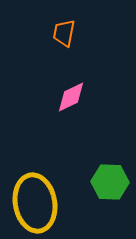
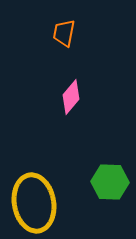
pink diamond: rotated 24 degrees counterclockwise
yellow ellipse: moved 1 px left
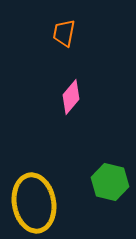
green hexagon: rotated 12 degrees clockwise
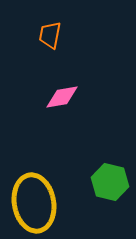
orange trapezoid: moved 14 px left, 2 px down
pink diamond: moved 9 px left; rotated 40 degrees clockwise
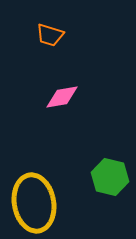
orange trapezoid: rotated 84 degrees counterclockwise
green hexagon: moved 5 px up
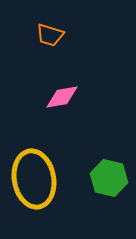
green hexagon: moved 1 px left, 1 px down
yellow ellipse: moved 24 px up
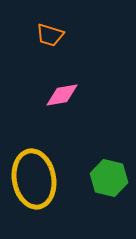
pink diamond: moved 2 px up
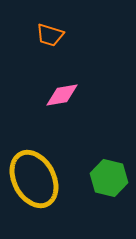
yellow ellipse: rotated 18 degrees counterclockwise
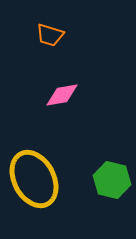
green hexagon: moved 3 px right, 2 px down
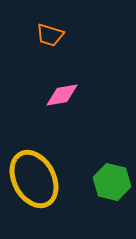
green hexagon: moved 2 px down
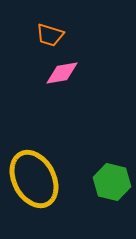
pink diamond: moved 22 px up
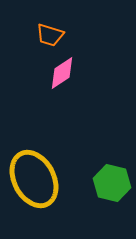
pink diamond: rotated 24 degrees counterclockwise
green hexagon: moved 1 px down
